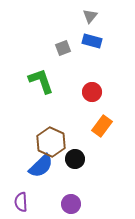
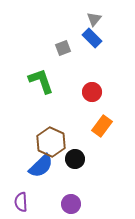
gray triangle: moved 4 px right, 3 px down
blue rectangle: moved 3 px up; rotated 30 degrees clockwise
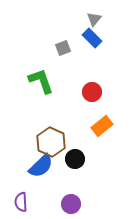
orange rectangle: rotated 15 degrees clockwise
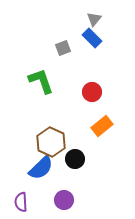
blue semicircle: moved 2 px down
purple circle: moved 7 px left, 4 px up
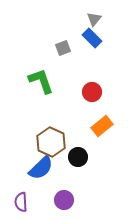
black circle: moved 3 px right, 2 px up
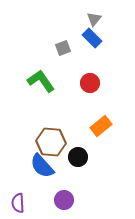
green L-shape: rotated 16 degrees counterclockwise
red circle: moved 2 px left, 9 px up
orange rectangle: moved 1 px left
brown hexagon: rotated 20 degrees counterclockwise
blue semicircle: moved 1 px right, 2 px up; rotated 92 degrees clockwise
purple semicircle: moved 3 px left, 1 px down
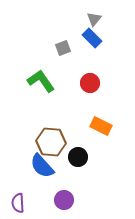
orange rectangle: rotated 65 degrees clockwise
